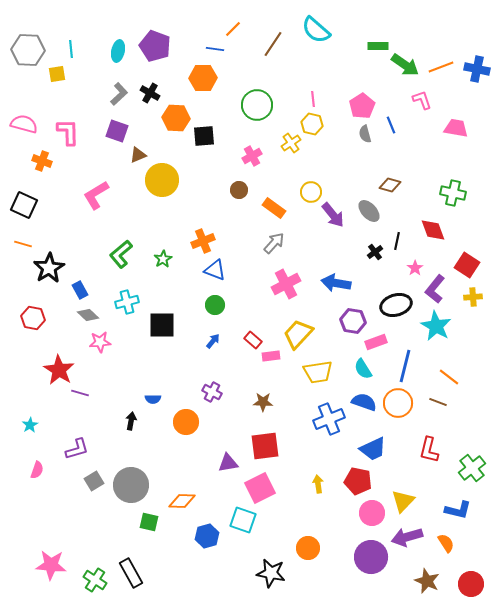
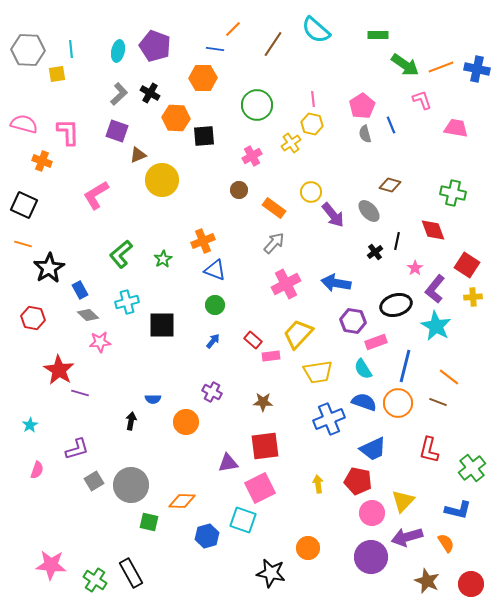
green rectangle at (378, 46): moved 11 px up
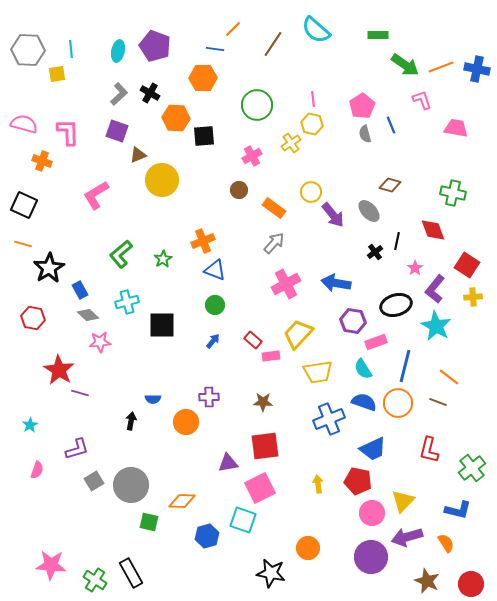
purple cross at (212, 392): moved 3 px left, 5 px down; rotated 30 degrees counterclockwise
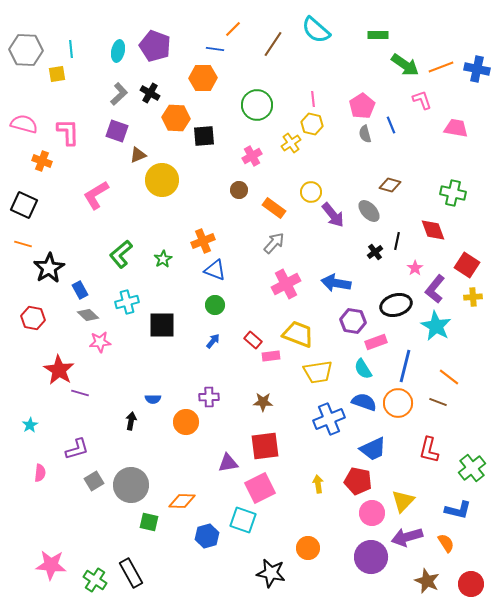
gray hexagon at (28, 50): moved 2 px left
yellow trapezoid at (298, 334): rotated 68 degrees clockwise
pink semicircle at (37, 470): moved 3 px right, 3 px down; rotated 12 degrees counterclockwise
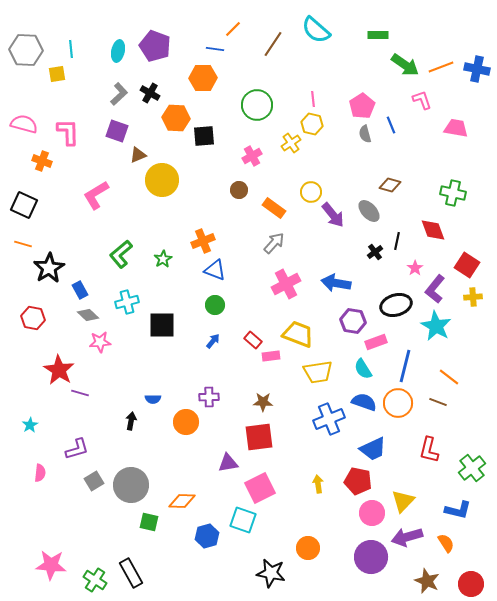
red square at (265, 446): moved 6 px left, 9 px up
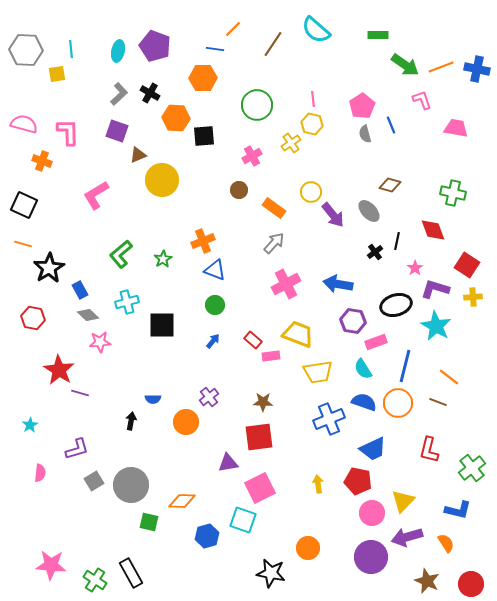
blue arrow at (336, 283): moved 2 px right, 1 px down
purple L-shape at (435, 289): rotated 68 degrees clockwise
purple cross at (209, 397): rotated 36 degrees counterclockwise
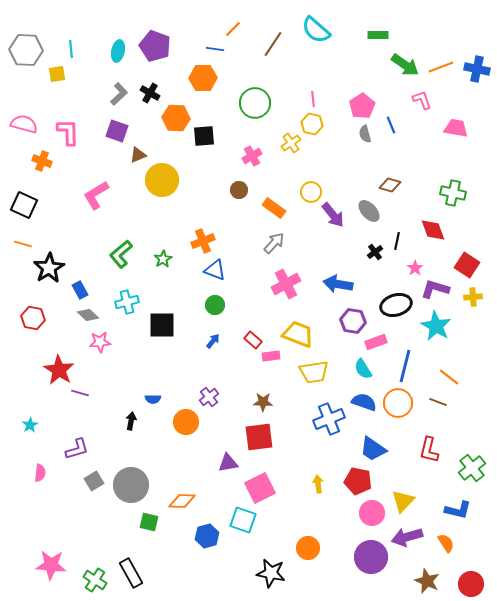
green circle at (257, 105): moved 2 px left, 2 px up
yellow trapezoid at (318, 372): moved 4 px left
blue trapezoid at (373, 449): rotated 60 degrees clockwise
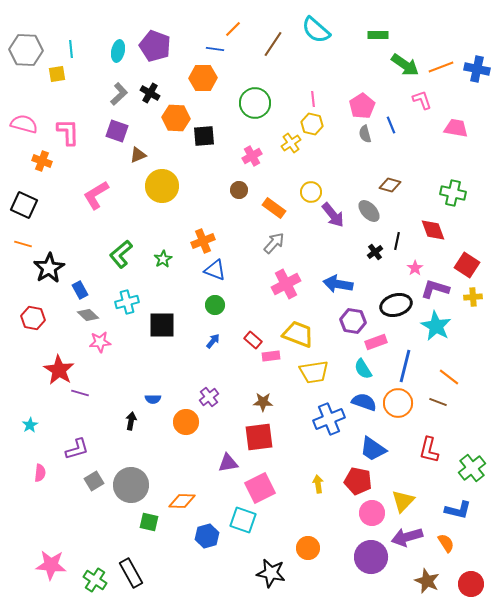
yellow circle at (162, 180): moved 6 px down
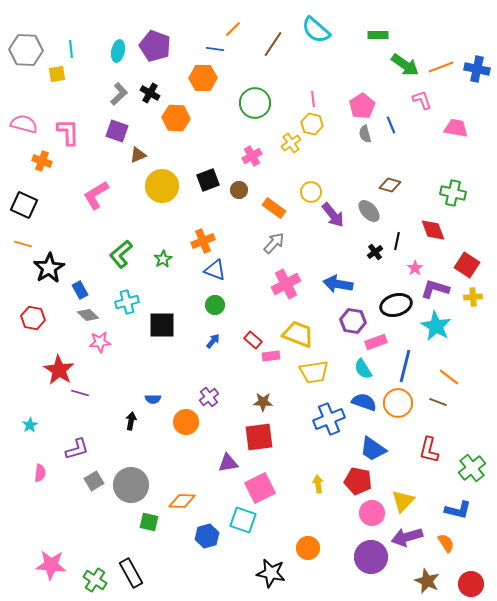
black square at (204, 136): moved 4 px right, 44 px down; rotated 15 degrees counterclockwise
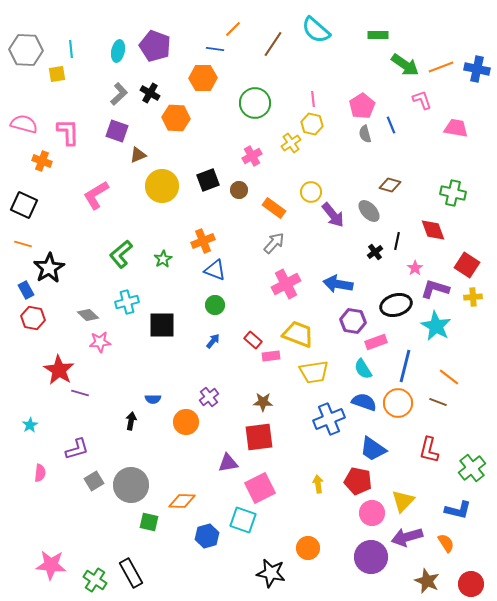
blue rectangle at (80, 290): moved 54 px left
